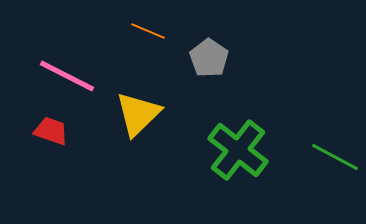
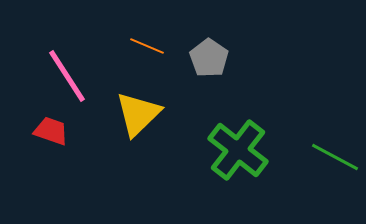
orange line: moved 1 px left, 15 px down
pink line: rotated 30 degrees clockwise
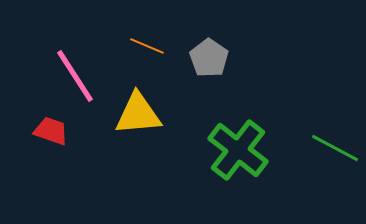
pink line: moved 8 px right
yellow triangle: rotated 39 degrees clockwise
green line: moved 9 px up
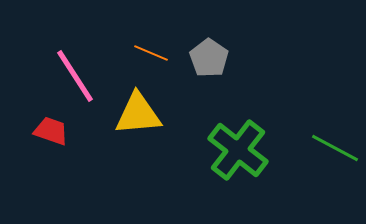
orange line: moved 4 px right, 7 px down
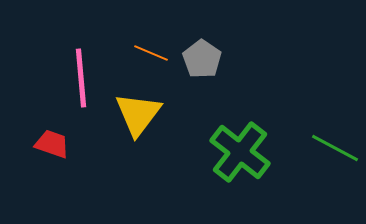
gray pentagon: moved 7 px left, 1 px down
pink line: moved 6 px right, 2 px down; rotated 28 degrees clockwise
yellow triangle: rotated 48 degrees counterclockwise
red trapezoid: moved 1 px right, 13 px down
green cross: moved 2 px right, 2 px down
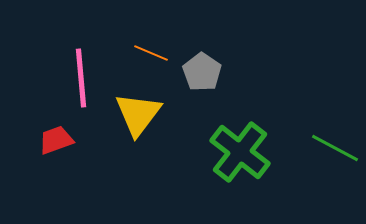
gray pentagon: moved 13 px down
red trapezoid: moved 4 px right, 4 px up; rotated 39 degrees counterclockwise
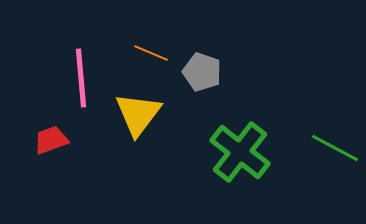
gray pentagon: rotated 15 degrees counterclockwise
red trapezoid: moved 5 px left
